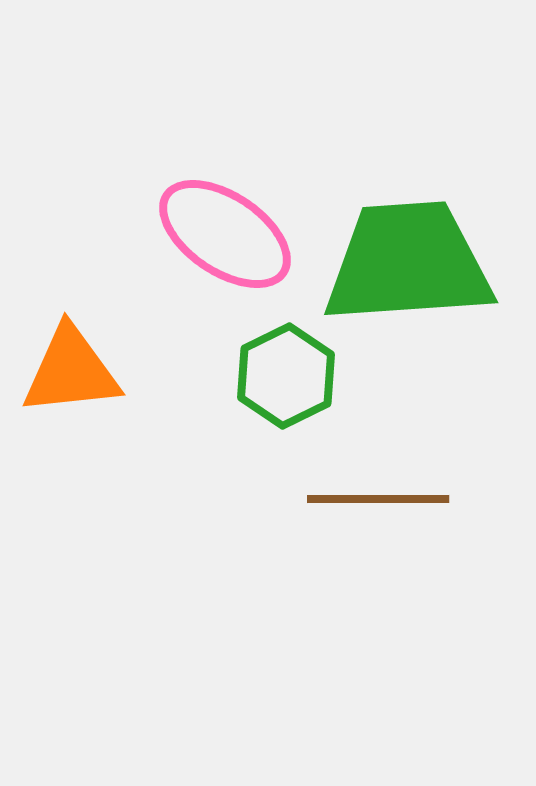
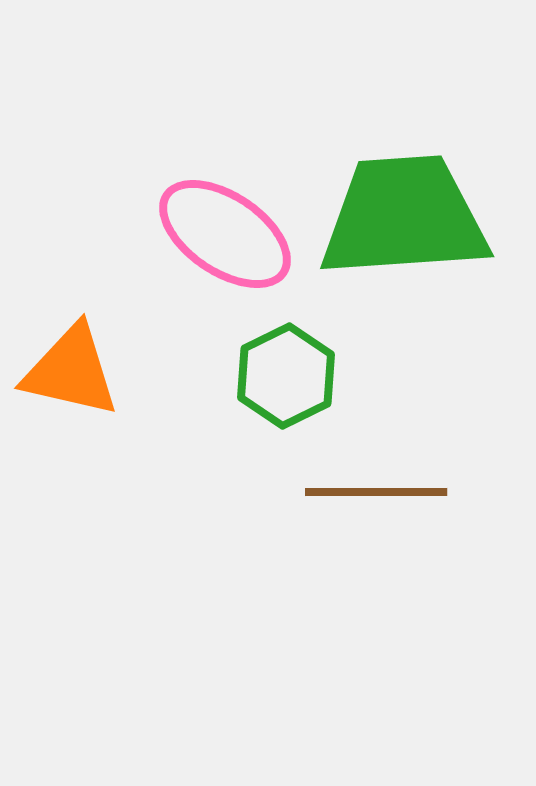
green trapezoid: moved 4 px left, 46 px up
orange triangle: rotated 19 degrees clockwise
brown line: moved 2 px left, 7 px up
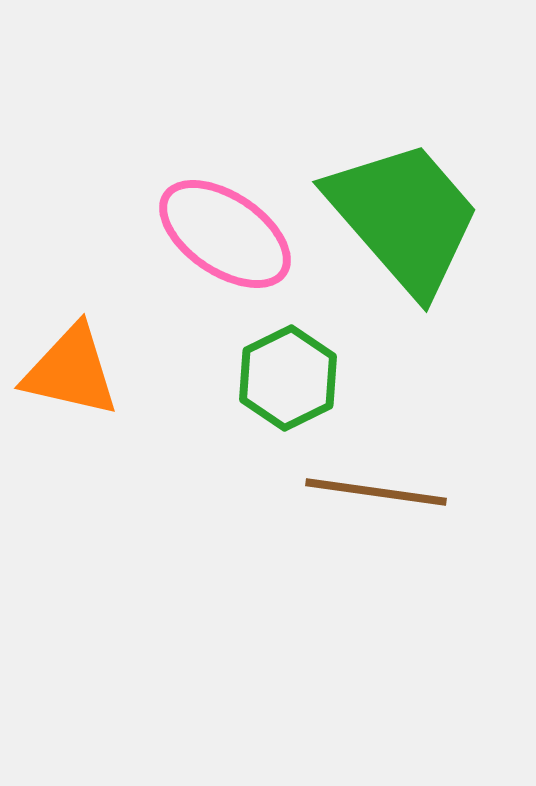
green trapezoid: rotated 53 degrees clockwise
green hexagon: moved 2 px right, 2 px down
brown line: rotated 8 degrees clockwise
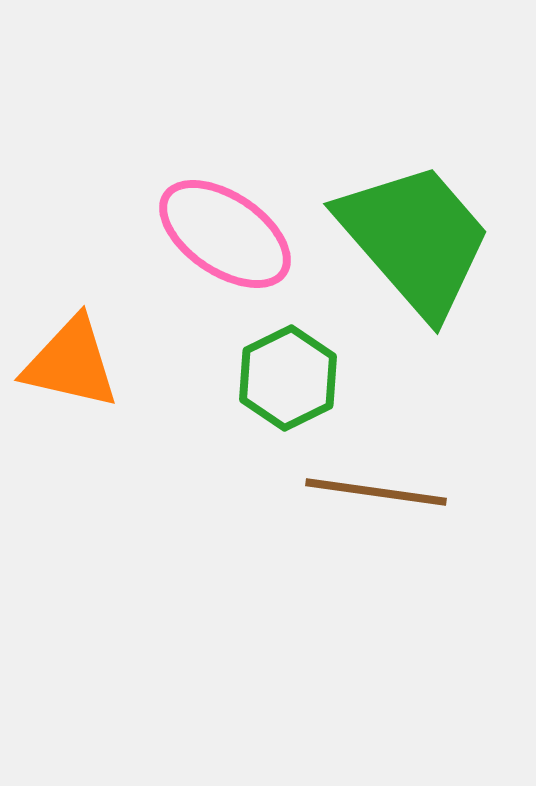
green trapezoid: moved 11 px right, 22 px down
orange triangle: moved 8 px up
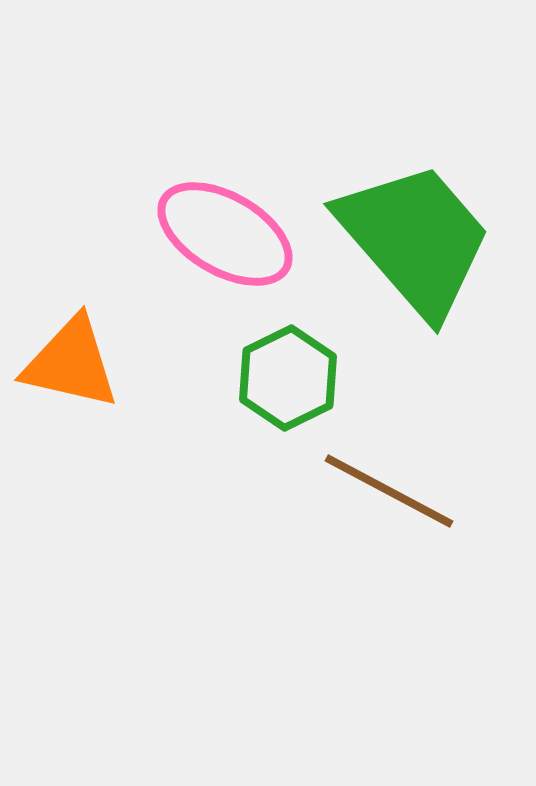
pink ellipse: rotated 4 degrees counterclockwise
brown line: moved 13 px right, 1 px up; rotated 20 degrees clockwise
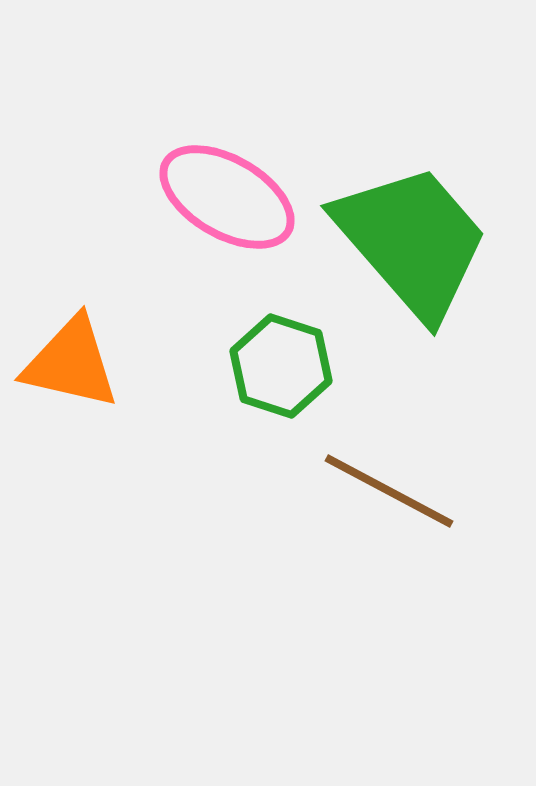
pink ellipse: moved 2 px right, 37 px up
green trapezoid: moved 3 px left, 2 px down
green hexagon: moved 7 px left, 12 px up; rotated 16 degrees counterclockwise
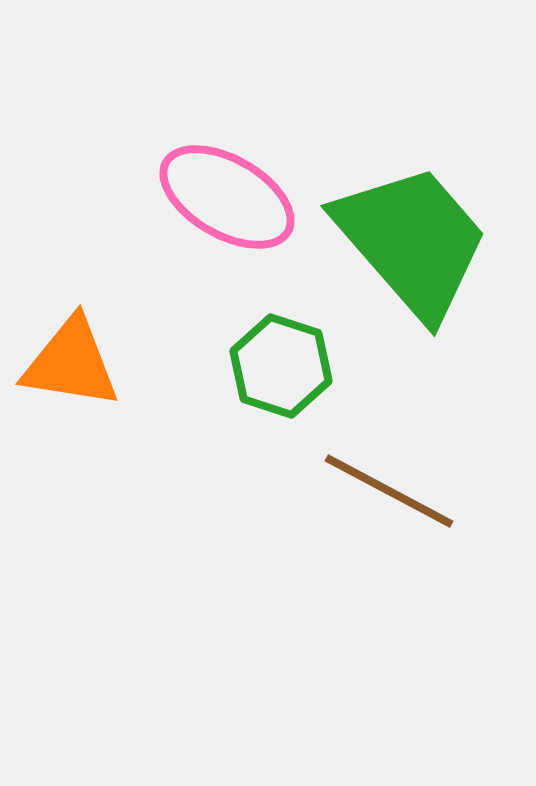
orange triangle: rotated 4 degrees counterclockwise
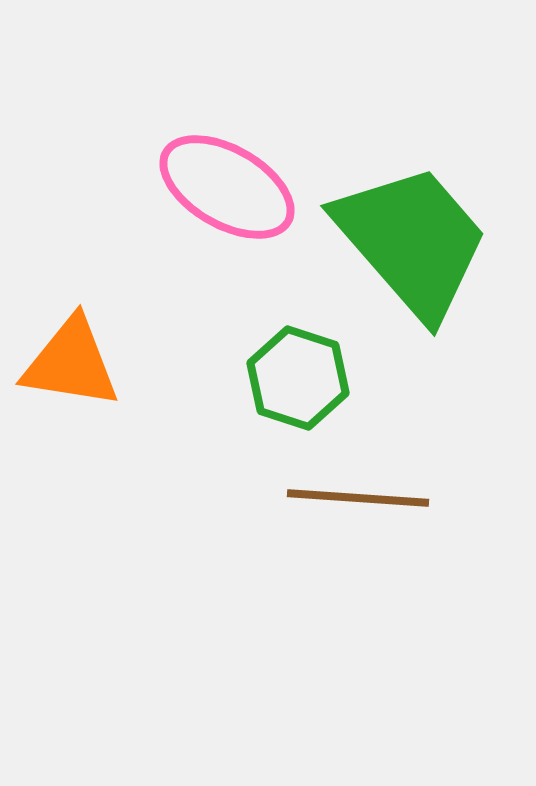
pink ellipse: moved 10 px up
green hexagon: moved 17 px right, 12 px down
brown line: moved 31 px left, 7 px down; rotated 24 degrees counterclockwise
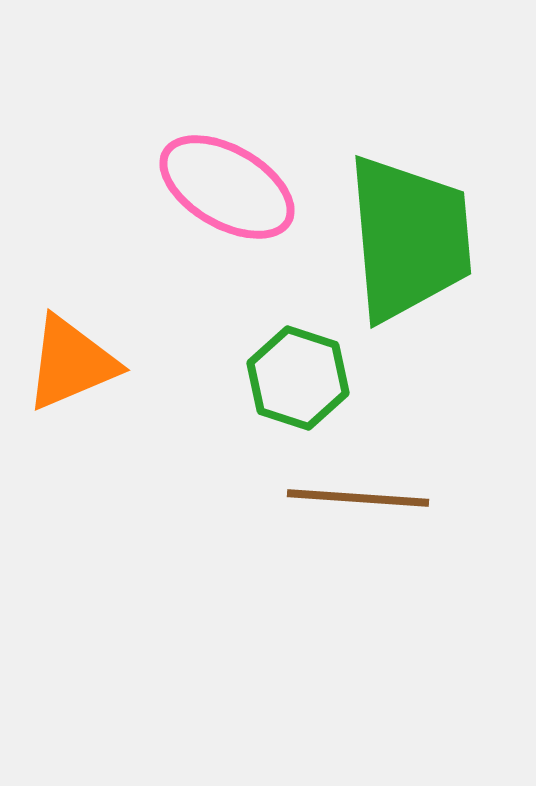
green trapezoid: moved 3 px left, 3 px up; rotated 36 degrees clockwise
orange triangle: rotated 32 degrees counterclockwise
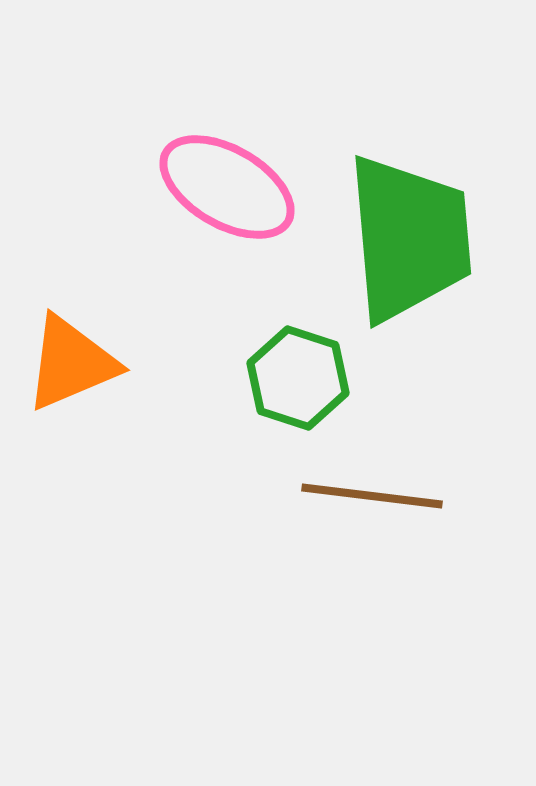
brown line: moved 14 px right, 2 px up; rotated 3 degrees clockwise
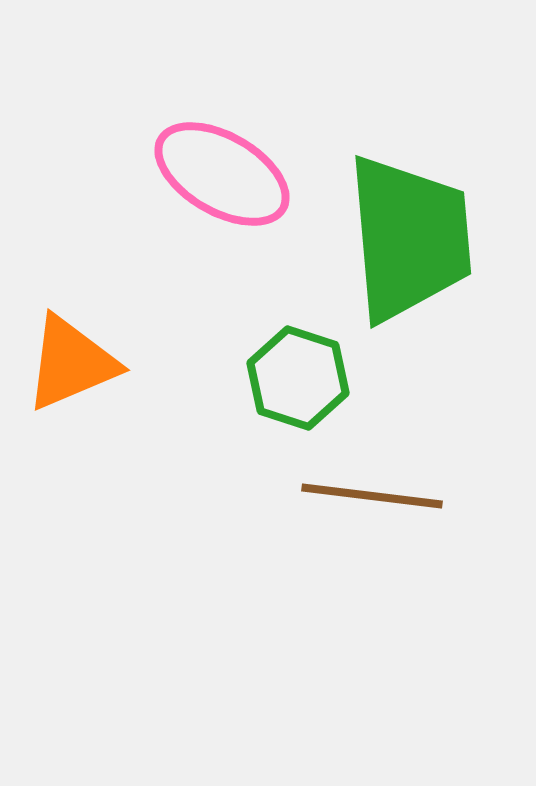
pink ellipse: moved 5 px left, 13 px up
